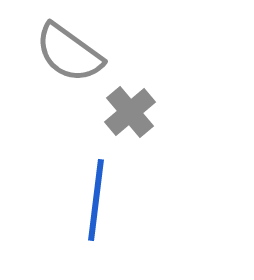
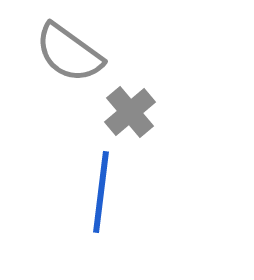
blue line: moved 5 px right, 8 px up
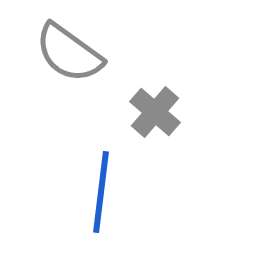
gray cross: moved 25 px right; rotated 9 degrees counterclockwise
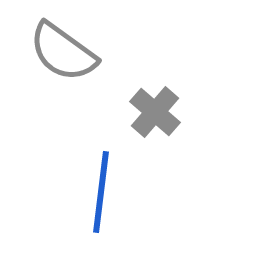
gray semicircle: moved 6 px left, 1 px up
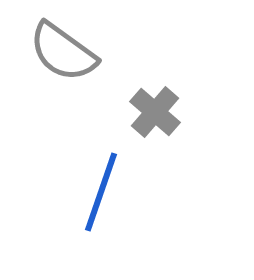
blue line: rotated 12 degrees clockwise
